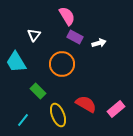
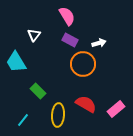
purple rectangle: moved 5 px left, 3 px down
orange circle: moved 21 px right
yellow ellipse: rotated 25 degrees clockwise
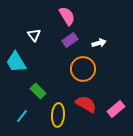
white triangle: rotated 16 degrees counterclockwise
purple rectangle: rotated 63 degrees counterclockwise
orange circle: moved 5 px down
cyan line: moved 1 px left, 4 px up
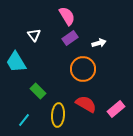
purple rectangle: moved 2 px up
cyan line: moved 2 px right, 4 px down
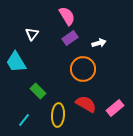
white triangle: moved 2 px left, 1 px up; rotated 16 degrees clockwise
pink rectangle: moved 1 px left, 1 px up
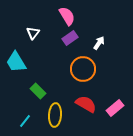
white triangle: moved 1 px right, 1 px up
white arrow: rotated 40 degrees counterclockwise
yellow ellipse: moved 3 px left
cyan line: moved 1 px right, 1 px down
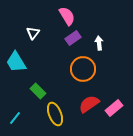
purple rectangle: moved 3 px right
white arrow: rotated 40 degrees counterclockwise
red semicircle: moved 3 px right; rotated 65 degrees counterclockwise
pink rectangle: moved 1 px left
yellow ellipse: moved 1 px up; rotated 25 degrees counterclockwise
cyan line: moved 10 px left, 3 px up
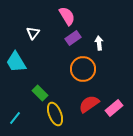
green rectangle: moved 2 px right, 2 px down
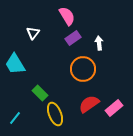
cyan trapezoid: moved 1 px left, 2 px down
